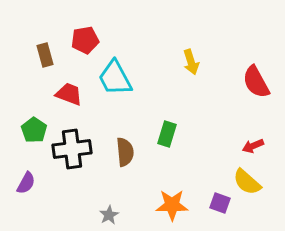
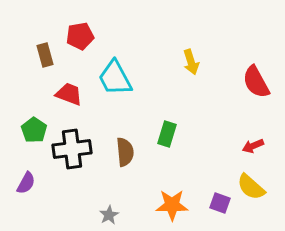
red pentagon: moved 5 px left, 4 px up
yellow semicircle: moved 4 px right, 5 px down
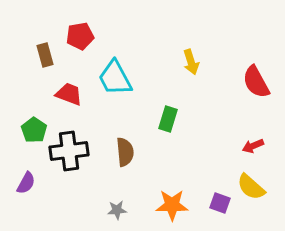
green rectangle: moved 1 px right, 15 px up
black cross: moved 3 px left, 2 px down
gray star: moved 8 px right, 5 px up; rotated 24 degrees clockwise
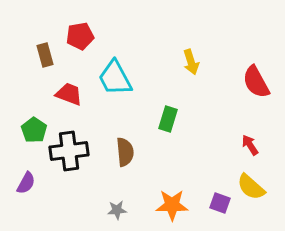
red arrow: moved 3 px left, 1 px up; rotated 80 degrees clockwise
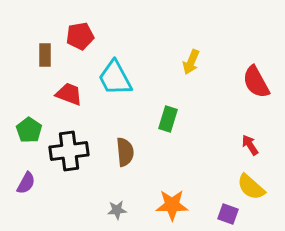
brown rectangle: rotated 15 degrees clockwise
yellow arrow: rotated 40 degrees clockwise
green pentagon: moved 5 px left
purple square: moved 8 px right, 11 px down
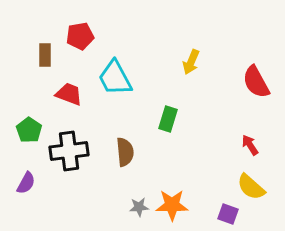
gray star: moved 22 px right, 3 px up
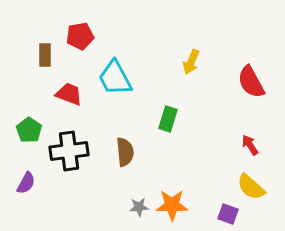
red semicircle: moved 5 px left
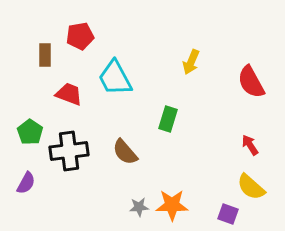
green pentagon: moved 1 px right, 2 px down
brown semicircle: rotated 144 degrees clockwise
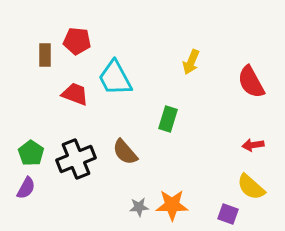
red pentagon: moved 3 px left, 5 px down; rotated 16 degrees clockwise
red trapezoid: moved 6 px right
green pentagon: moved 1 px right, 21 px down
red arrow: moved 3 px right; rotated 65 degrees counterclockwise
black cross: moved 7 px right, 8 px down; rotated 15 degrees counterclockwise
purple semicircle: moved 5 px down
